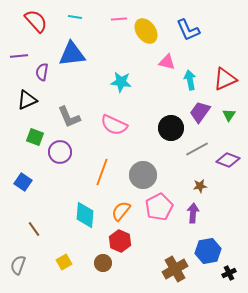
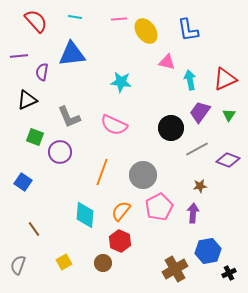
blue L-shape: rotated 15 degrees clockwise
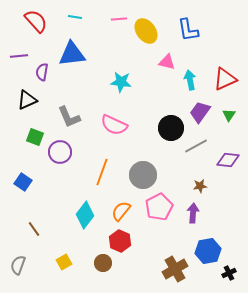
gray line: moved 1 px left, 3 px up
purple diamond: rotated 15 degrees counterclockwise
cyan diamond: rotated 32 degrees clockwise
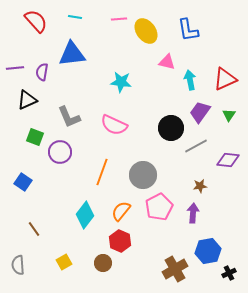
purple line: moved 4 px left, 12 px down
gray semicircle: rotated 24 degrees counterclockwise
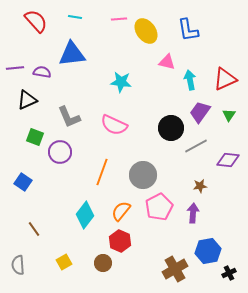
purple semicircle: rotated 90 degrees clockwise
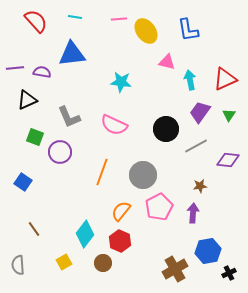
black circle: moved 5 px left, 1 px down
cyan diamond: moved 19 px down
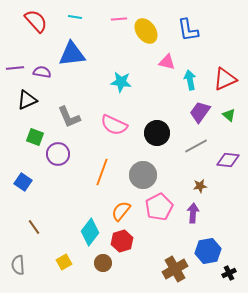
green triangle: rotated 24 degrees counterclockwise
black circle: moved 9 px left, 4 px down
purple circle: moved 2 px left, 2 px down
brown line: moved 2 px up
cyan diamond: moved 5 px right, 2 px up
red hexagon: moved 2 px right; rotated 20 degrees clockwise
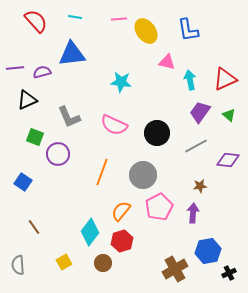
purple semicircle: rotated 24 degrees counterclockwise
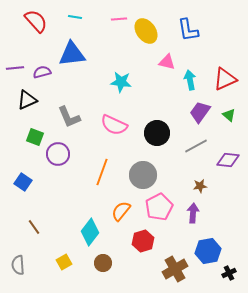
red hexagon: moved 21 px right
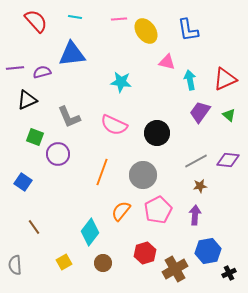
gray line: moved 15 px down
pink pentagon: moved 1 px left, 3 px down
purple arrow: moved 2 px right, 2 px down
red hexagon: moved 2 px right, 12 px down
gray semicircle: moved 3 px left
